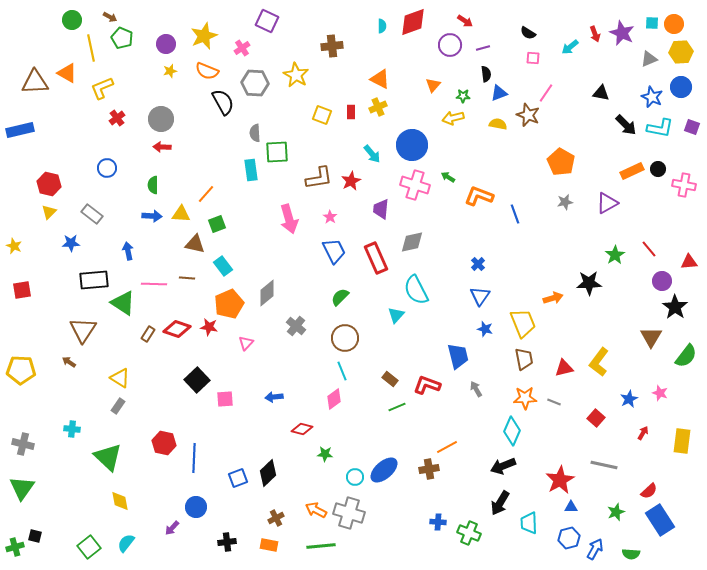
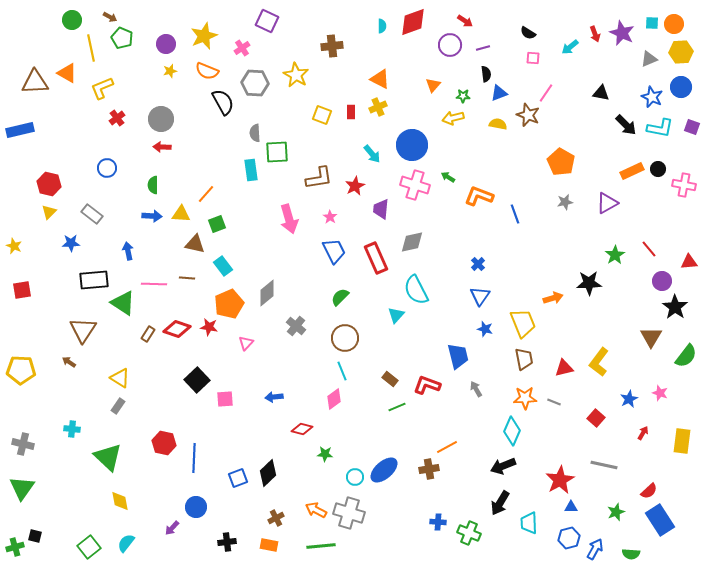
red star at (351, 181): moved 4 px right, 5 px down
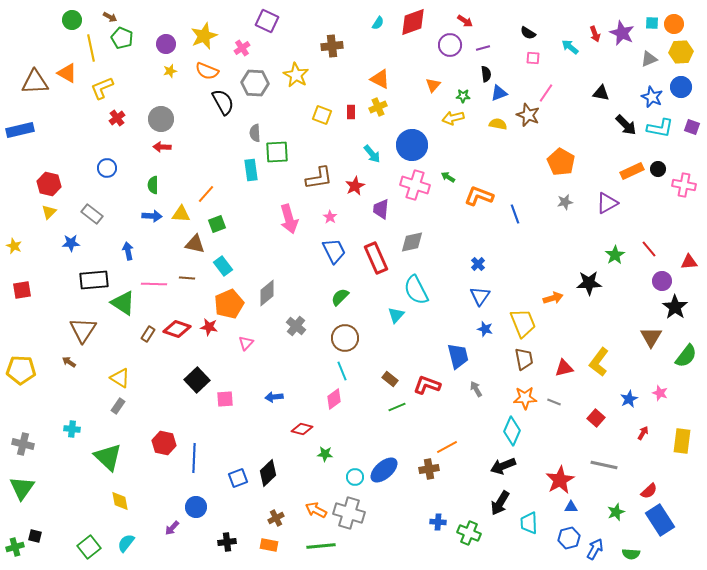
cyan semicircle at (382, 26): moved 4 px left, 3 px up; rotated 32 degrees clockwise
cyan arrow at (570, 47): rotated 78 degrees clockwise
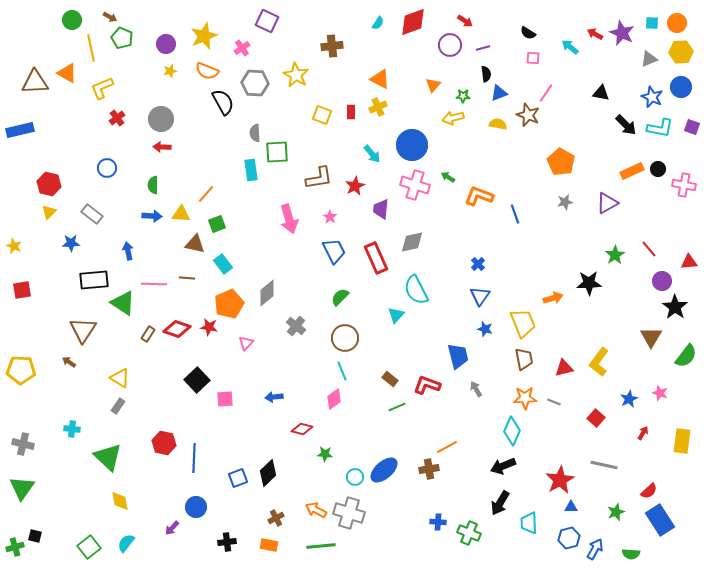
orange circle at (674, 24): moved 3 px right, 1 px up
red arrow at (595, 34): rotated 140 degrees clockwise
cyan rectangle at (223, 266): moved 2 px up
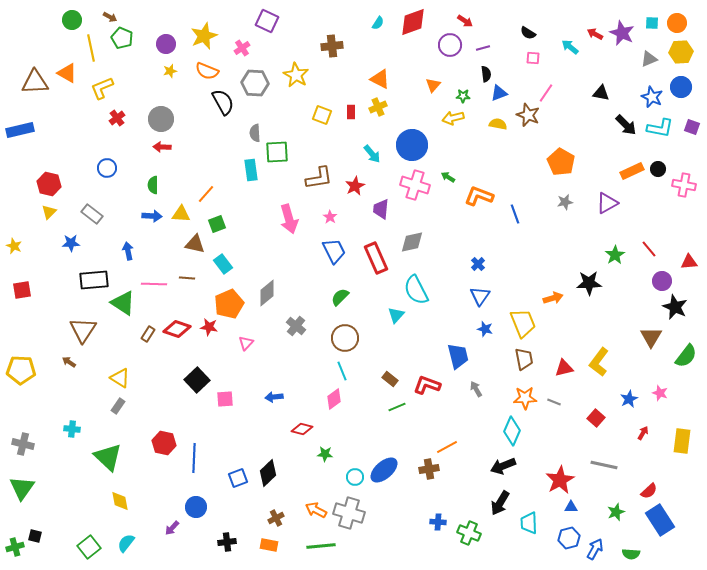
black star at (675, 307): rotated 10 degrees counterclockwise
